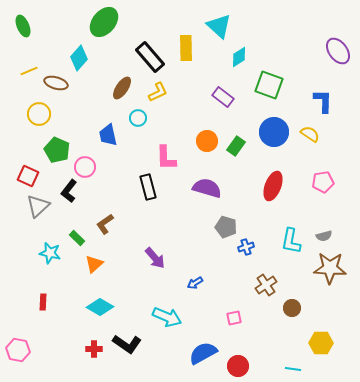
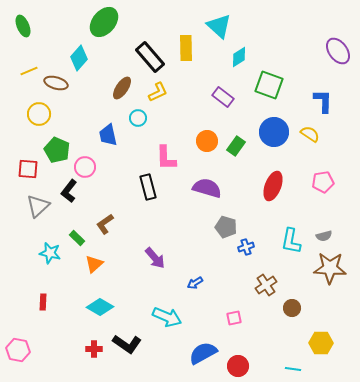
red square at (28, 176): moved 7 px up; rotated 20 degrees counterclockwise
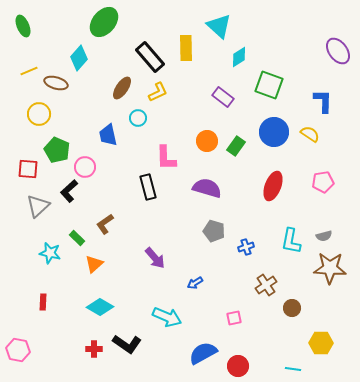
black L-shape at (69, 191): rotated 10 degrees clockwise
gray pentagon at (226, 227): moved 12 px left, 4 px down
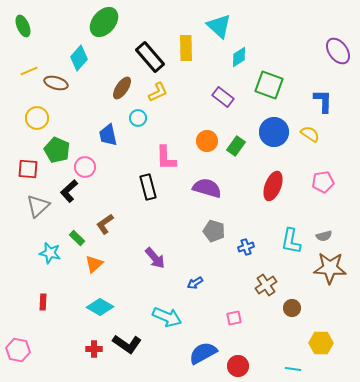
yellow circle at (39, 114): moved 2 px left, 4 px down
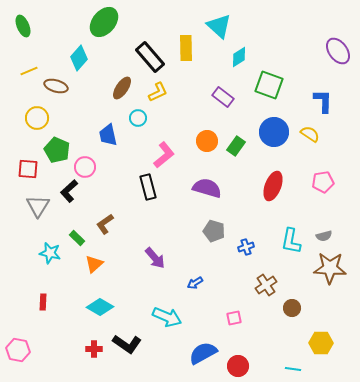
brown ellipse at (56, 83): moved 3 px down
pink L-shape at (166, 158): moved 2 px left, 3 px up; rotated 128 degrees counterclockwise
gray triangle at (38, 206): rotated 15 degrees counterclockwise
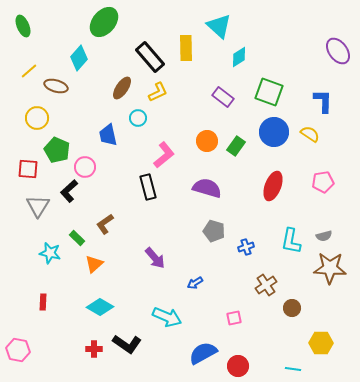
yellow line at (29, 71): rotated 18 degrees counterclockwise
green square at (269, 85): moved 7 px down
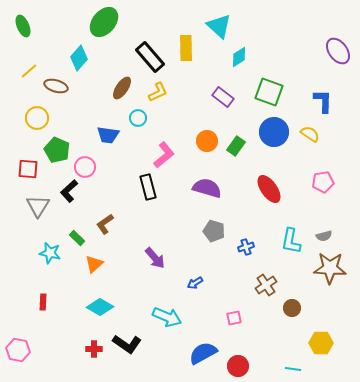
blue trapezoid at (108, 135): rotated 70 degrees counterclockwise
red ellipse at (273, 186): moved 4 px left, 3 px down; rotated 56 degrees counterclockwise
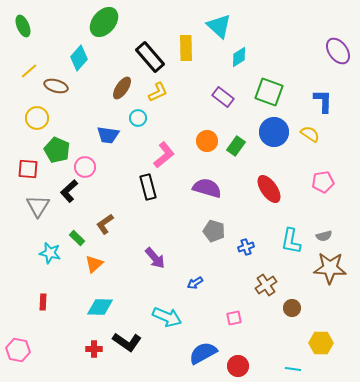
cyan diamond at (100, 307): rotated 28 degrees counterclockwise
black L-shape at (127, 344): moved 2 px up
